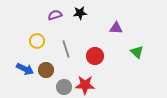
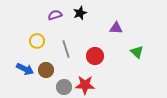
black star: rotated 16 degrees counterclockwise
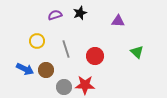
purple triangle: moved 2 px right, 7 px up
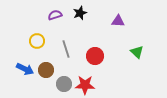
gray circle: moved 3 px up
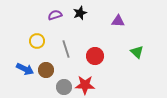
gray circle: moved 3 px down
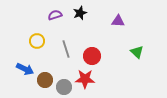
red circle: moved 3 px left
brown circle: moved 1 px left, 10 px down
red star: moved 6 px up
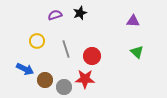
purple triangle: moved 15 px right
